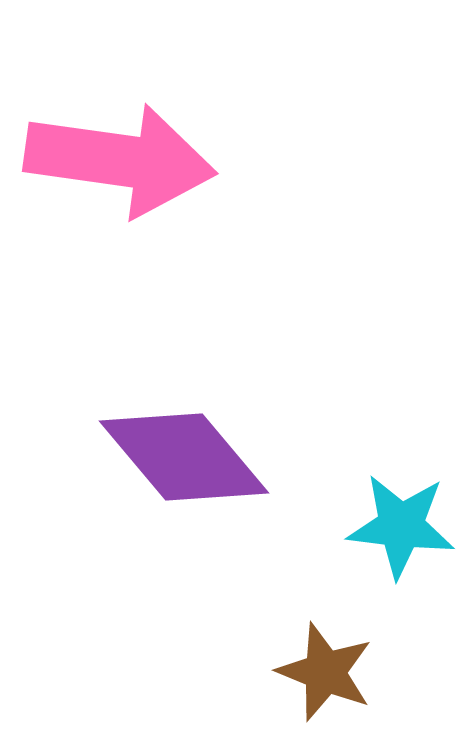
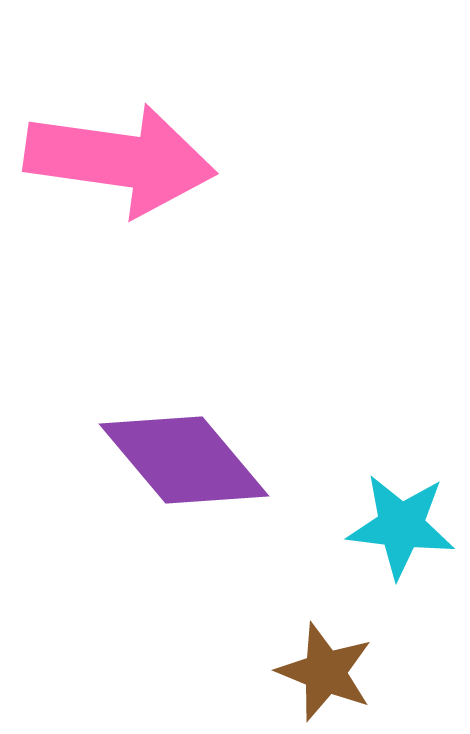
purple diamond: moved 3 px down
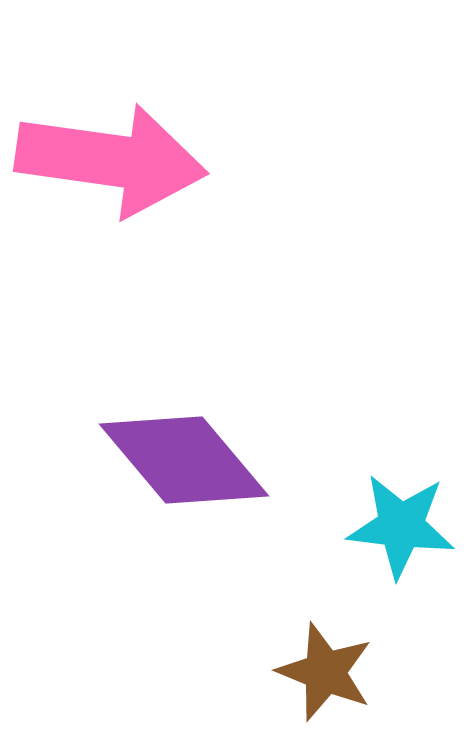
pink arrow: moved 9 px left
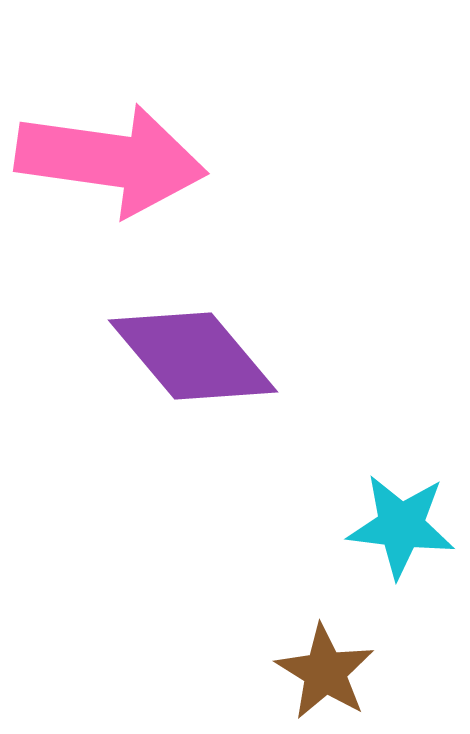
purple diamond: moved 9 px right, 104 px up
brown star: rotated 10 degrees clockwise
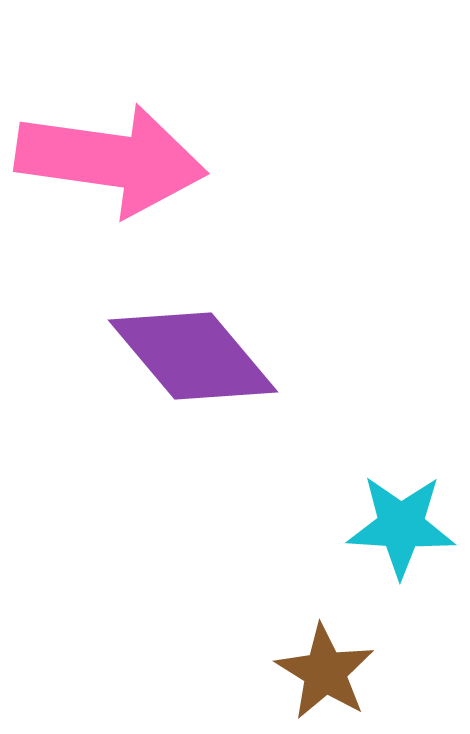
cyan star: rotated 4 degrees counterclockwise
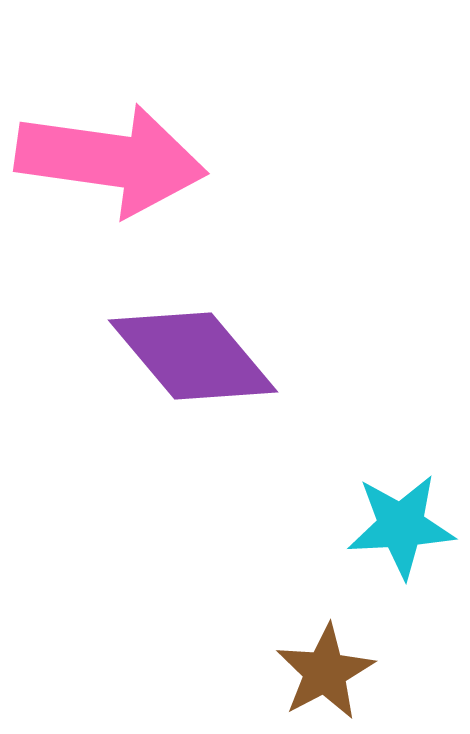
cyan star: rotated 6 degrees counterclockwise
brown star: rotated 12 degrees clockwise
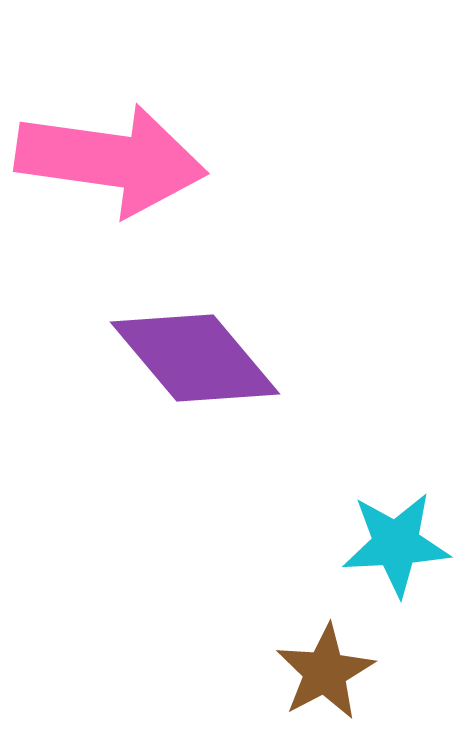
purple diamond: moved 2 px right, 2 px down
cyan star: moved 5 px left, 18 px down
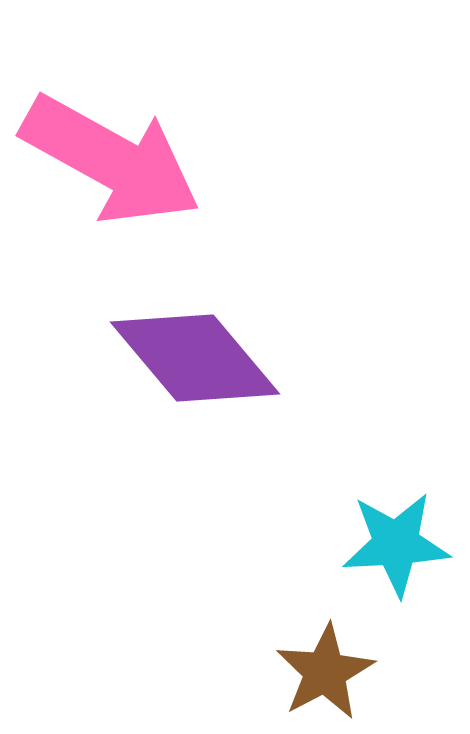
pink arrow: rotated 21 degrees clockwise
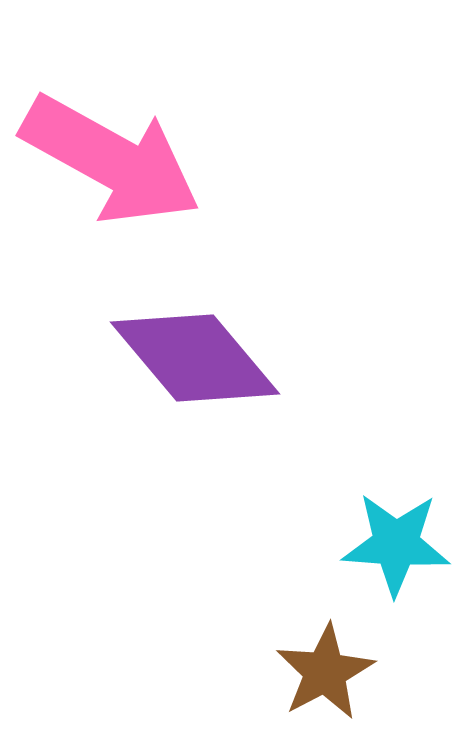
cyan star: rotated 7 degrees clockwise
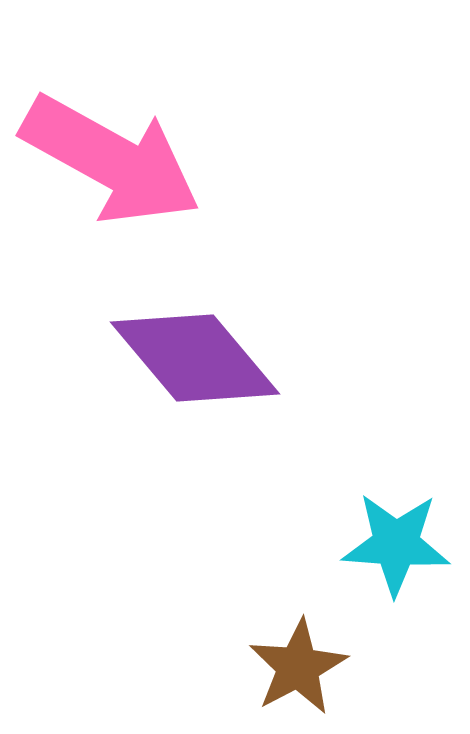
brown star: moved 27 px left, 5 px up
